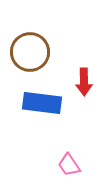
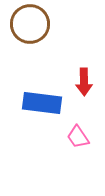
brown circle: moved 28 px up
pink trapezoid: moved 9 px right, 28 px up
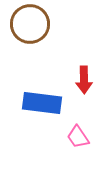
red arrow: moved 2 px up
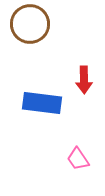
pink trapezoid: moved 22 px down
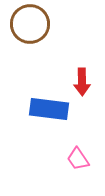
red arrow: moved 2 px left, 2 px down
blue rectangle: moved 7 px right, 6 px down
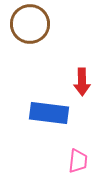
blue rectangle: moved 4 px down
pink trapezoid: moved 2 px down; rotated 140 degrees counterclockwise
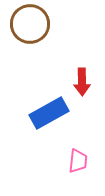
blue rectangle: rotated 36 degrees counterclockwise
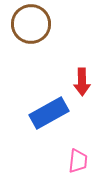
brown circle: moved 1 px right
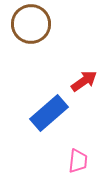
red arrow: moved 2 px right, 1 px up; rotated 124 degrees counterclockwise
blue rectangle: rotated 12 degrees counterclockwise
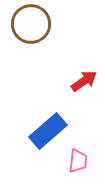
blue rectangle: moved 1 px left, 18 px down
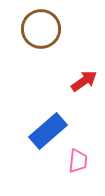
brown circle: moved 10 px right, 5 px down
